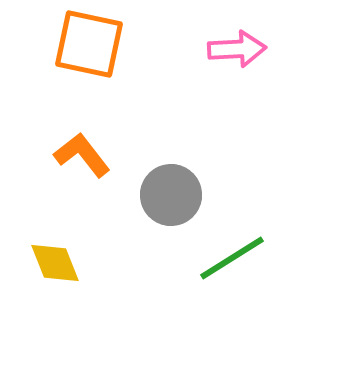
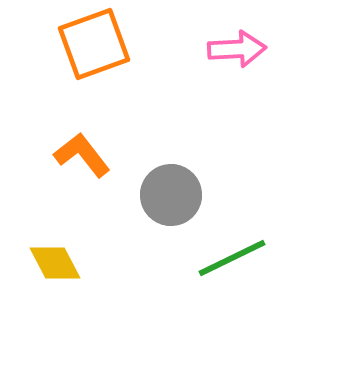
orange square: moved 5 px right; rotated 32 degrees counterclockwise
green line: rotated 6 degrees clockwise
yellow diamond: rotated 6 degrees counterclockwise
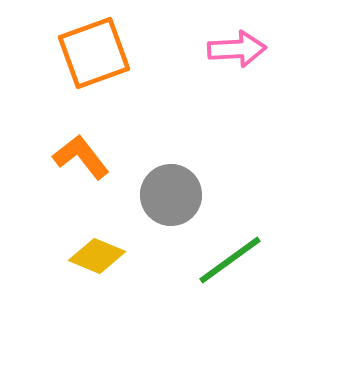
orange square: moved 9 px down
orange L-shape: moved 1 px left, 2 px down
green line: moved 2 px left, 2 px down; rotated 10 degrees counterclockwise
yellow diamond: moved 42 px right, 7 px up; rotated 40 degrees counterclockwise
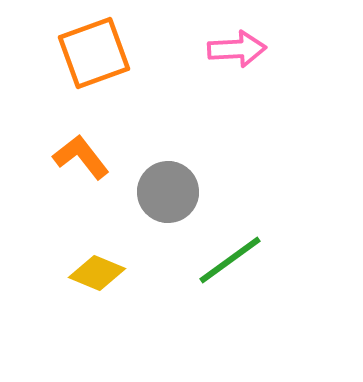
gray circle: moved 3 px left, 3 px up
yellow diamond: moved 17 px down
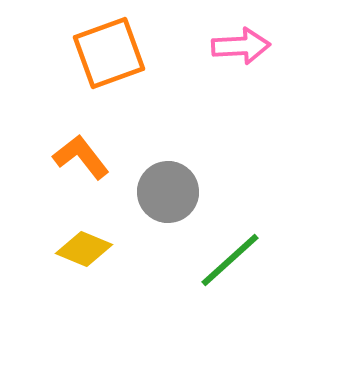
pink arrow: moved 4 px right, 3 px up
orange square: moved 15 px right
green line: rotated 6 degrees counterclockwise
yellow diamond: moved 13 px left, 24 px up
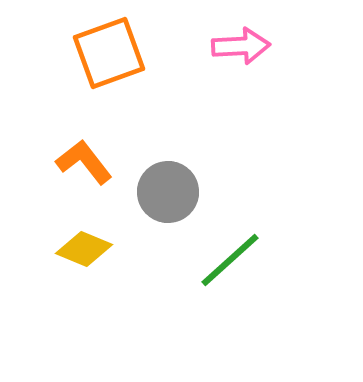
orange L-shape: moved 3 px right, 5 px down
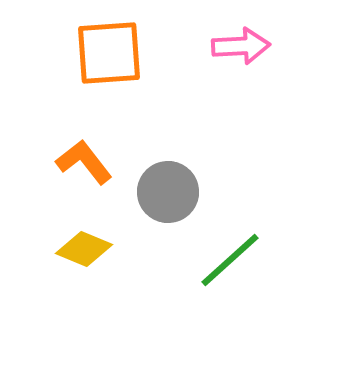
orange square: rotated 16 degrees clockwise
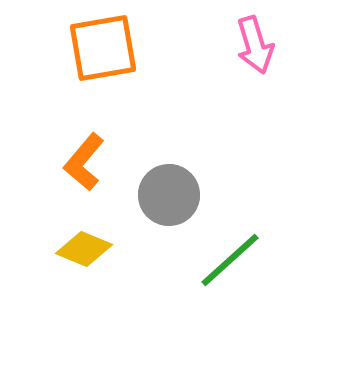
pink arrow: moved 14 px right, 1 px up; rotated 76 degrees clockwise
orange square: moved 6 px left, 5 px up; rotated 6 degrees counterclockwise
orange L-shape: rotated 102 degrees counterclockwise
gray circle: moved 1 px right, 3 px down
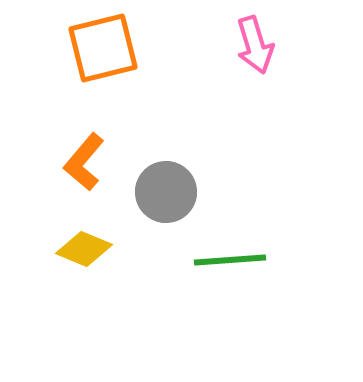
orange square: rotated 4 degrees counterclockwise
gray circle: moved 3 px left, 3 px up
green line: rotated 38 degrees clockwise
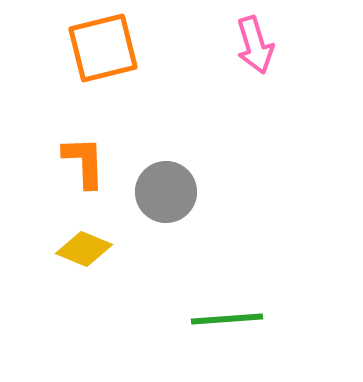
orange L-shape: rotated 138 degrees clockwise
green line: moved 3 px left, 59 px down
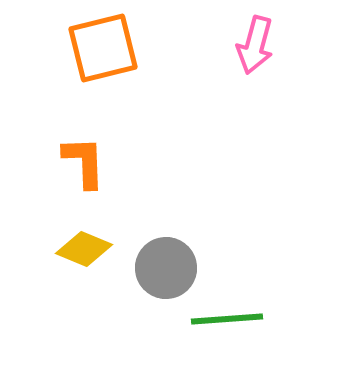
pink arrow: rotated 32 degrees clockwise
gray circle: moved 76 px down
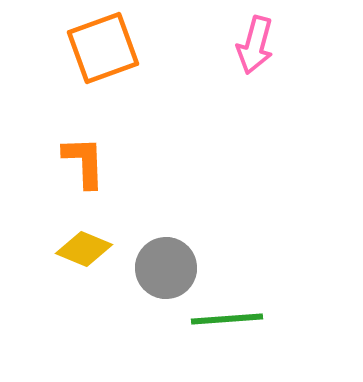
orange square: rotated 6 degrees counterclockwise
